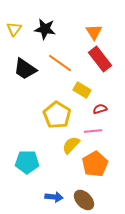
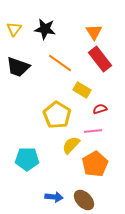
black trapezoid: moved 7 px left, 2 px up; rotated 15 degrees counterclockwise
cyan pentagon: moved 3 px up
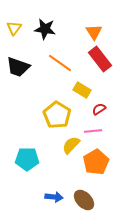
yellow triangle: moved 1 px up
red semicircle: moved 1 px left; rotated 16 degrees counterclockwise
orange pentagon: moved 1 px right, 2 px up
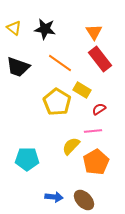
yellow triangle: rotated 28 degrees counterclockwise
yellow pentagon: moved 13 px up
yellow semicircle: moved 1 px down
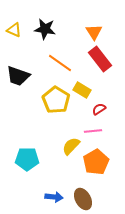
yellow triangle: moved 2 px down; rotated 14 degrees counterclockwise
black trapezoid: moved 9 px down
yellow pentagon: moved 1 px left, 2 px up
brown ellipse: moved 1 px left, 1 px up; rotated 15 degrees clockwise
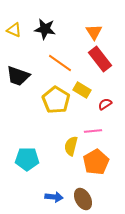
red semicircle: moved 6 px right, 5 px up
yellow semicircle: rotated 30 degrees counterclockwise
